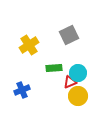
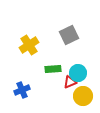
green rectangle: moved 1 px left, 1 px down
yellow circle: moved 5 px right
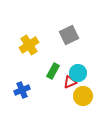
green rectangle: moved 2 px down; rotated 56 degrees counterclockwise
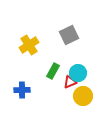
blue cross: rotated 21 degrees clockwise
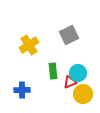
green rectangle: rotated 35 degrees counterclockwise
yellow circle: moved 2 px up
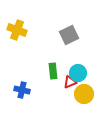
yellow cross: moved 12 px left, 15 px up; rotated 36 degrees counterclockwise
blue cross: rotated 14 degrees clockwise
yellow circle: moved 1 px right
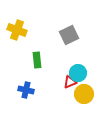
green rectangle: moved 16 px left, 11 px up
blue cross: moved 4 px right
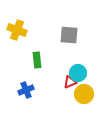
gray square: rotated 30 degrees clockwise
blue cross: rotated 35 degrees counterclockwise
